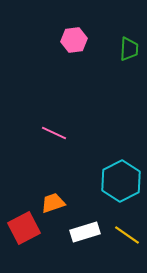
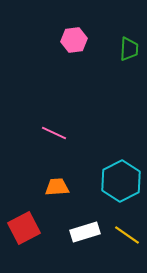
orange trapezoid: moved 4 px right, 16 px up; rotated 15 degrees clockwise
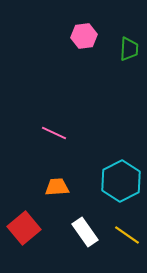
pink hexagon: moved 10 px right, 4 px up
red square: rotated 12 degrees counterclockwise
white rectangle: rotated 72 degrees clockwise
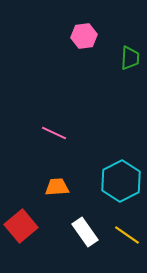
green trapezoid: moved 1 px right, 9 px down
red square: moved 3 px left, 2 px up
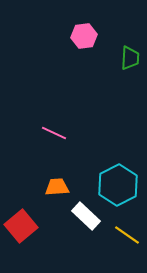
cyan hexagon: moved 3 px left, 4 px down
white rectangle: moved 1 px right, 16 px up; rotated 12 degrees counterclockwise
